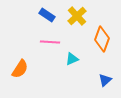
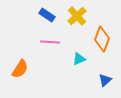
cyan triangle: moved 7 px right
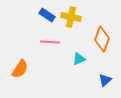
yellow cross: moved 6 px left, 1 px down; rotated 36 degrees counterclockwise
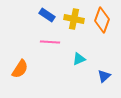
yellow cross: moved 3 px right, 2 px down
orange diamond: moved 19 px up
blue triangle: moved 1 px left, 4 px up
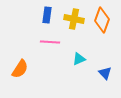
blue rectangle: rotated 63 degrees clockwise
blue triangle: moved 1 px right, 3 px up; rotated 32 degrees counterclockwise
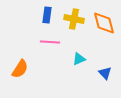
orange diamond: moved 2 px right, 3 px down; rotated 35 degrees counterclockwise
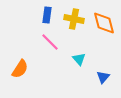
pink line: rotated 42 degrees clockwise
cyan triangle: rotated 48 degrees counterclockwise
blue triangle: moved 2 px left, 4 px down; rotated 24 degrees clockwise
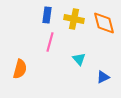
pink line: rotated 60 degrees clockwise
orange semicircle: rotated 18 degrees counterclockwise
blue triangle: rotated 24 degrees clockwise
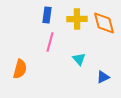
yellow cross: moved 3 px right; rotated 12 degrees counterclockwise
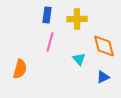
orange diamond: moved 23 px down
